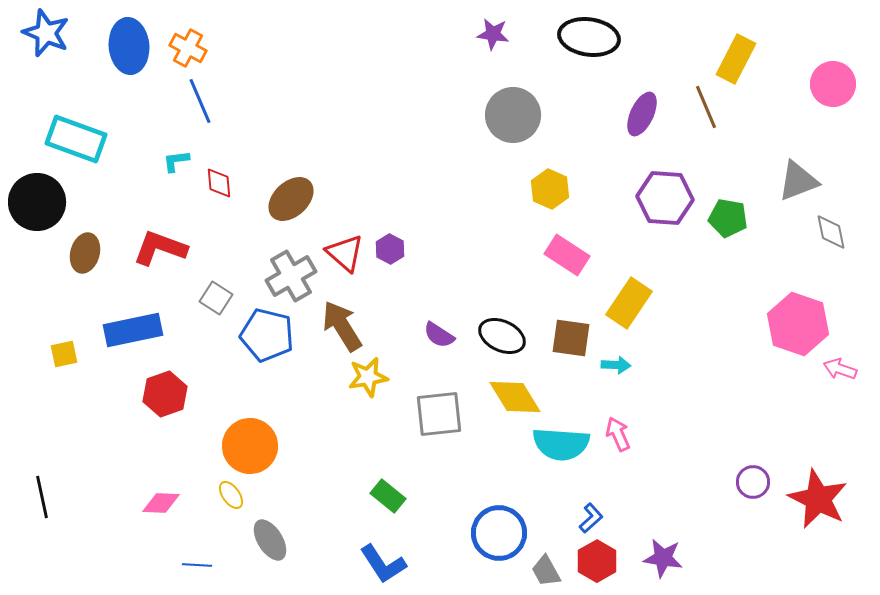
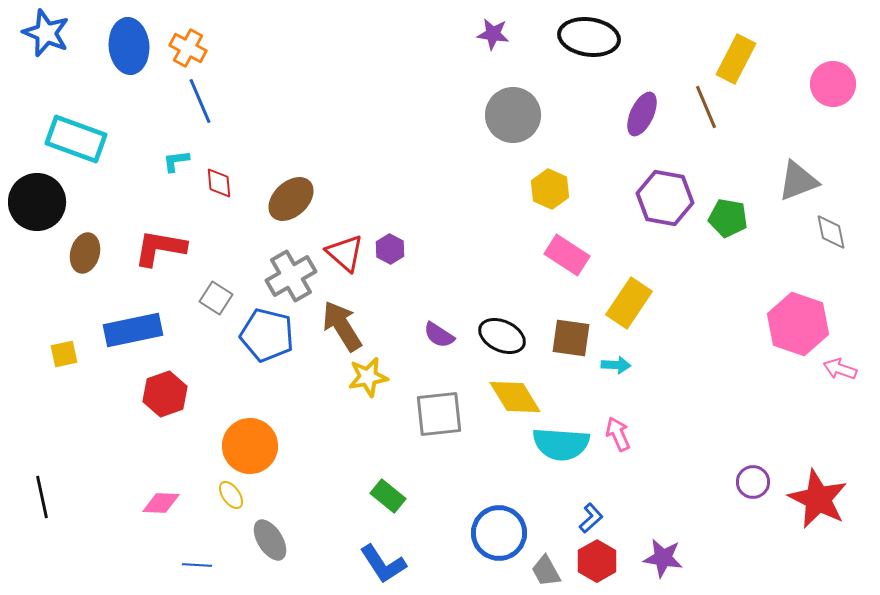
purple hexagon at (665, 198): rotated 6 degrees clockwise
red L-shape at (160, 248): rotated 10 degrees counterclockwise
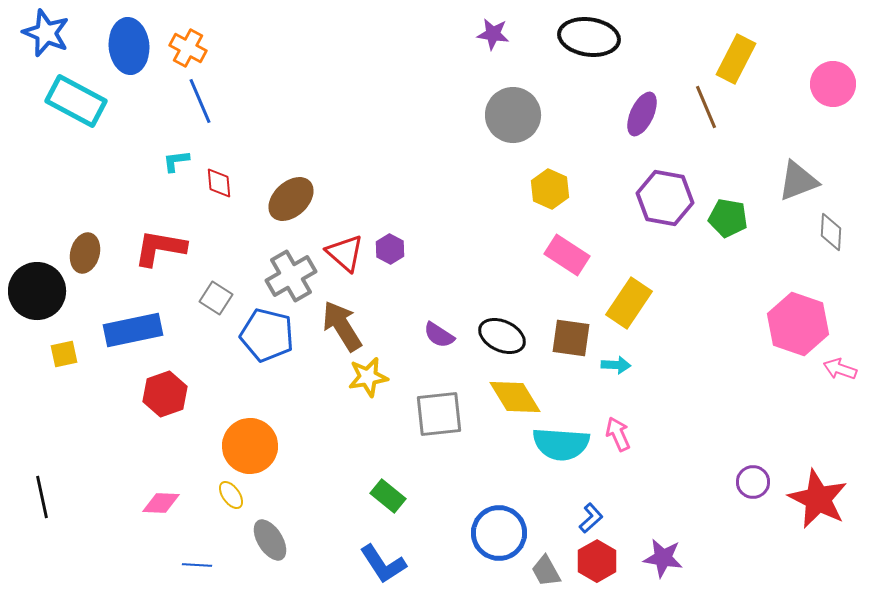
cyan rectangle at (76, 139): moved 38 px up; rotated 8 degrees clockwise
black circle at (37, 202): moved 89 px down
gray diamond at (831, 232): rotated 15 degrees clockwise
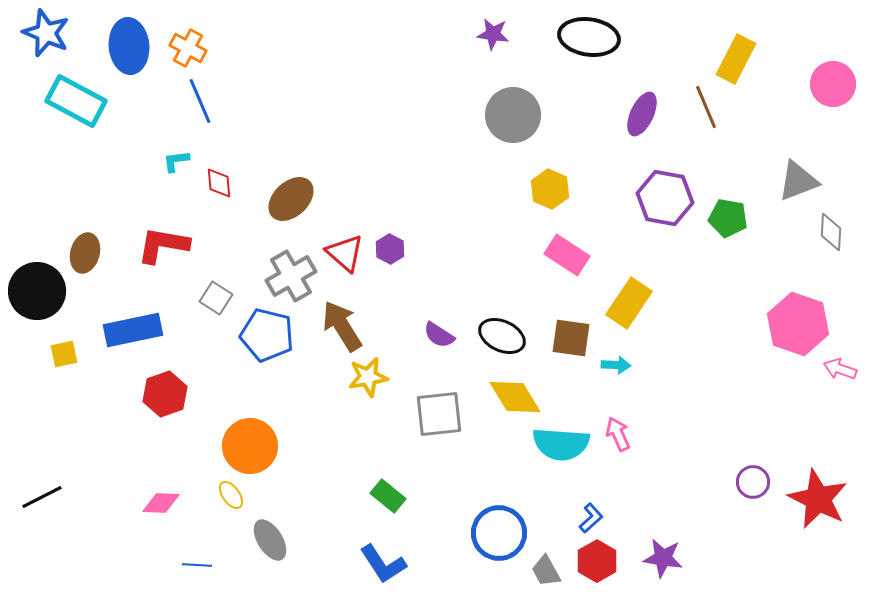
red L-shape at (160, 248): moved 3 px right, 3 px up
black line at (42, 497): rotated 75 degrees clockwise
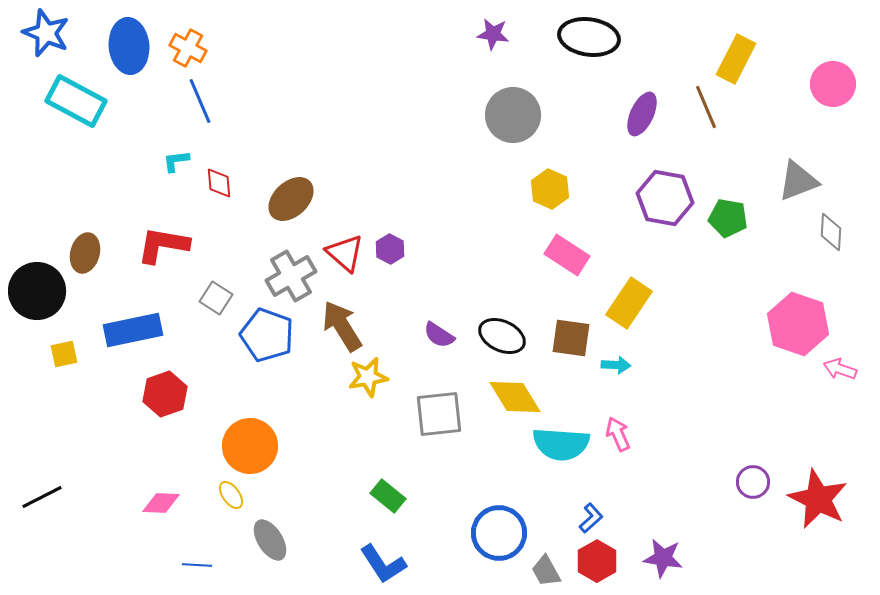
blue pentagon at (267, 335): rotated 6 degrees clockwise
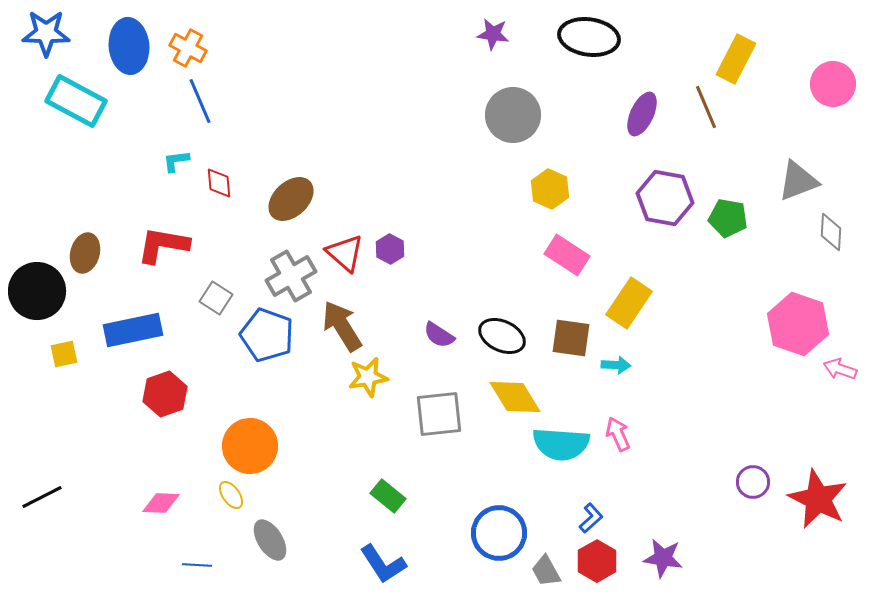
blue star at (46, 33): rotated 21 degrees counterclockwise
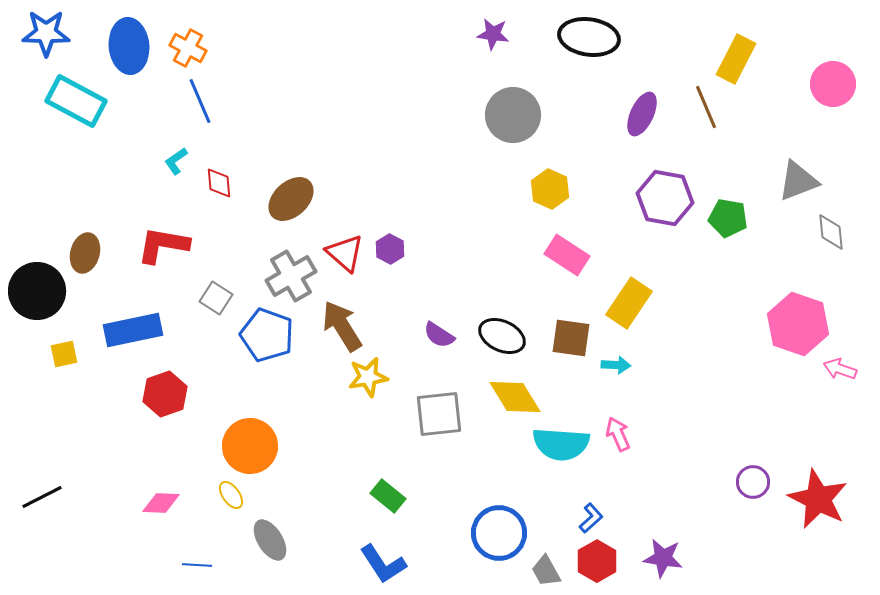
cyan L-shape at (176, 161): rotated 28 degrees counterclockwise
gray diamond at (831, 232): rotated 9 degrees counterclockwise
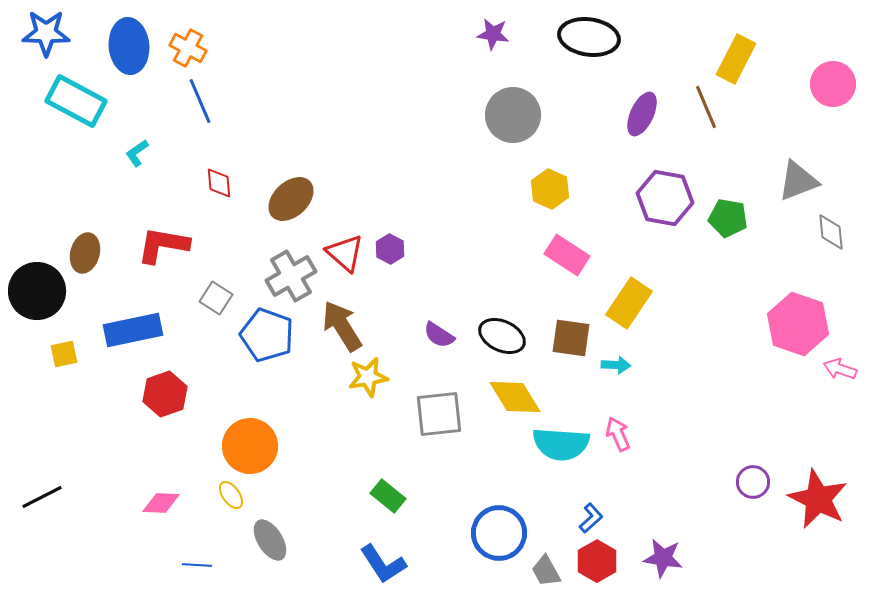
cyan L-shape at (176, 161): moved 39 px left, 8 px up
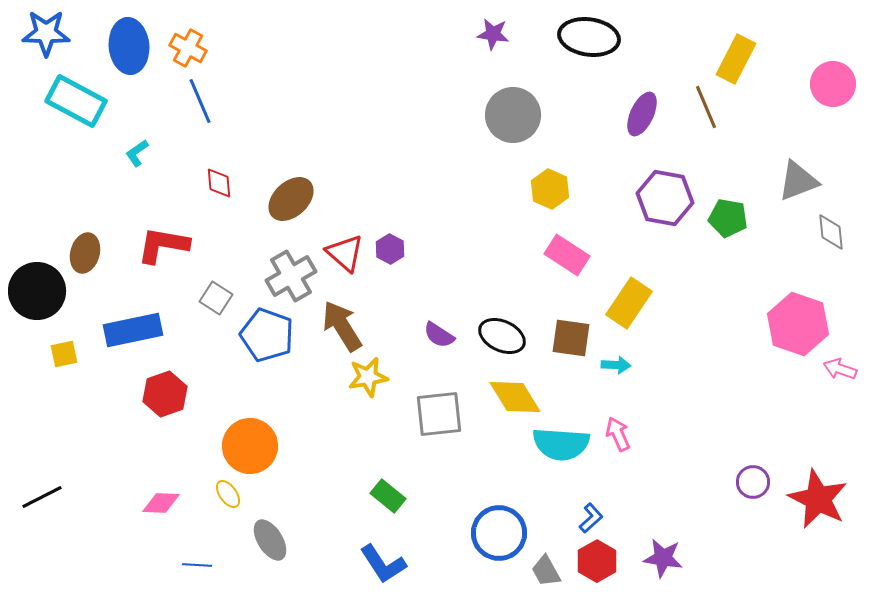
yellow ellipse at (231, 495): moved 3 px left, 1 px up
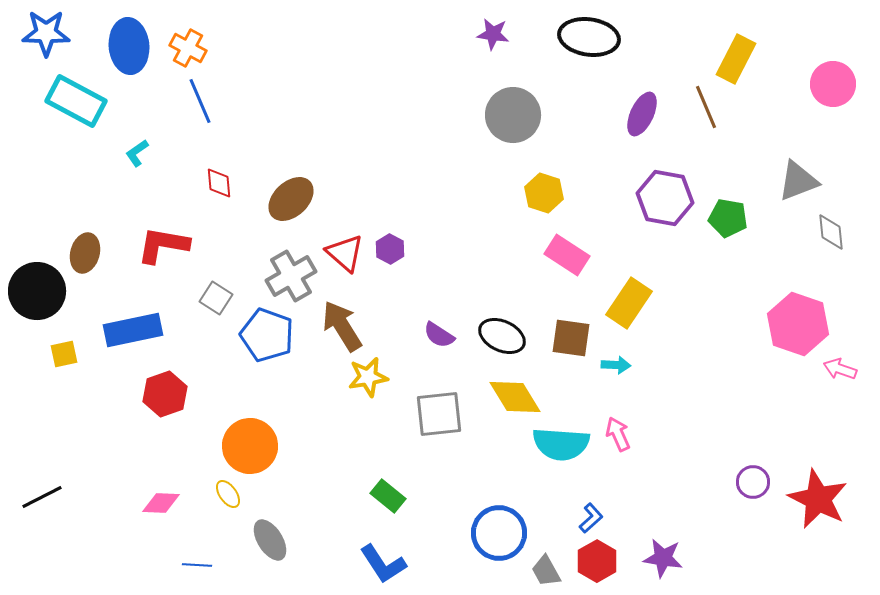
yellow hexagon at (550, 189): moved 6 px left, 4 px down; rotated 6 degrees counterclockwise
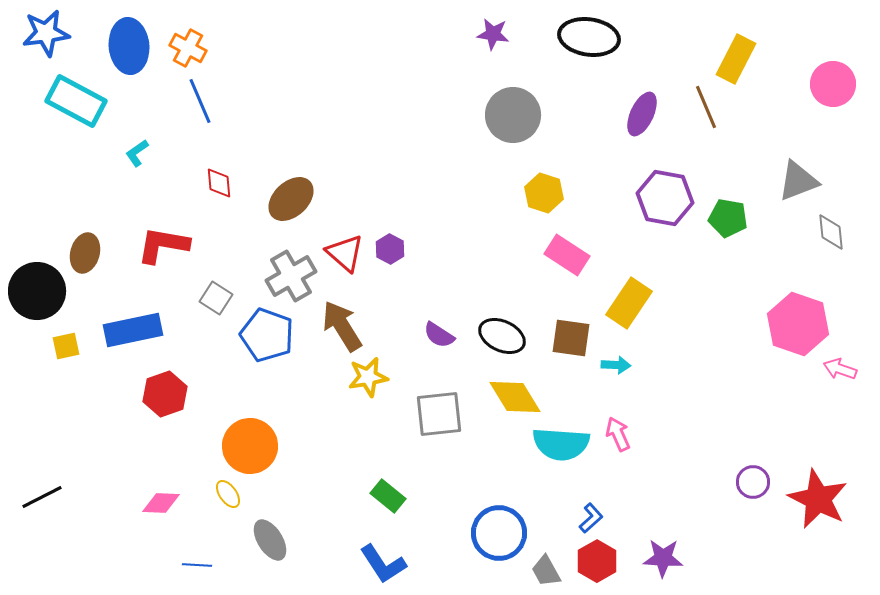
blue star at (46, 33): rotated 9 degrees counterclockwise
yellow square at (64, 354): moved 2 px right, 8 px up
purple star at (663, 558): rotated 6 degrees counterclockwise
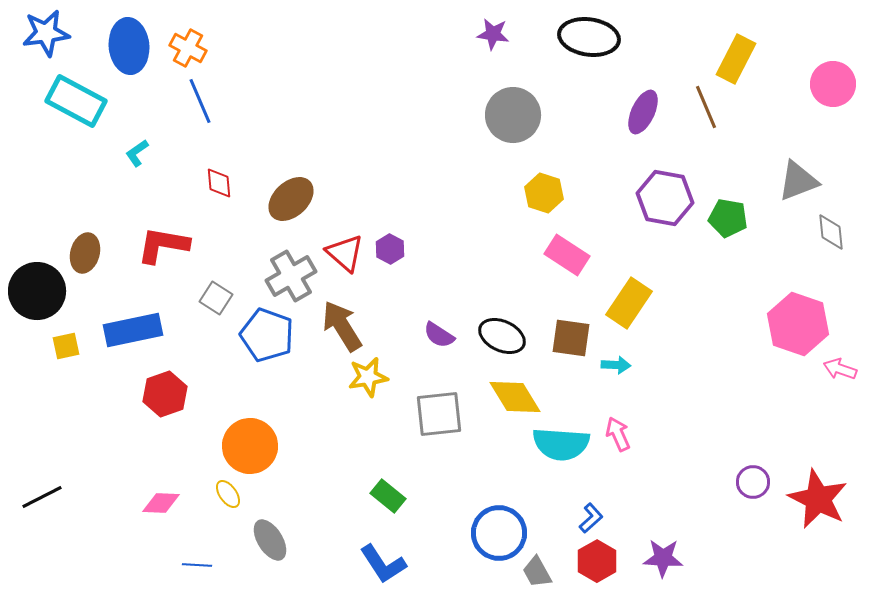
purple ellipse at (642, 114): moved 1 px right, 2 px up
gray trapezoid at (546, 571): moved 9 px left, 1 px down
